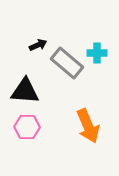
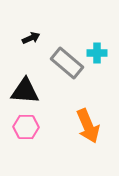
black arrow: moved 7 px left, 7 px up
pink hexagon: moved 1 px left
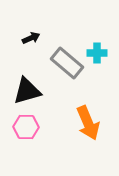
black triangle: moved 2 px right; rotated 20 degrees counterclockwise
orange arrow: moved 3 px up
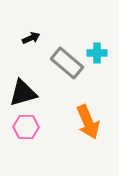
black triangle: moved 4 px left, 2 px down
orange arrow: moved 1 px up
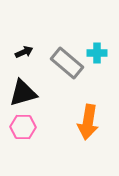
black arrow: moved 7 px left, 14 px down
orange arrow: rotated 32 degrees clockwise
pink hexagon: moved 3 px left
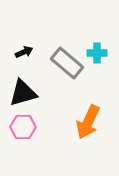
orange arrow: rotated 16 degrees clockwise
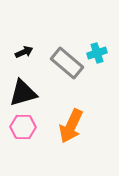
cyan cross: rotated 18 degrees counterclockwise
orange arrow: moved 17 px left, 4 px down
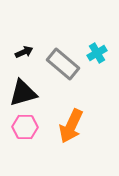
cyan cross: rotated 12 degrees counterclockwise
gray rectangle: moved 4 px left, 1 px down
pink hexagon: moved 2 px right
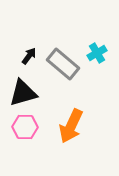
black arrow: moved 5 px right, 4 px down; rotated 30 degrees counterclockwise
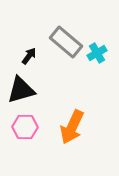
gray rectangle: moved 3 px right, 22 px up
black triangle: moved 2 px left, 3 px up
orange arrow: moved 1 px right, 1 px down
